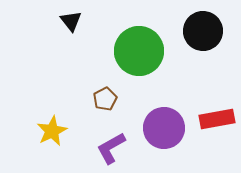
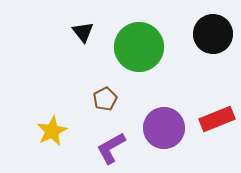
black triangle: moved 12 px right, 11 px down
black circle: moved 10 px right, 3 px down
green circle: moved 4 px up
red rectangle: rotated 12 degrees counterclockwise
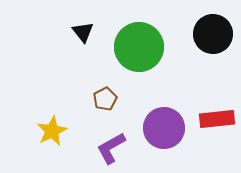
red rectangle: rotated 16 degrees clockwise
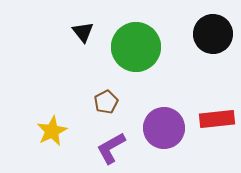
green circle: moved 3 px left
brown pentagon: moved 1 px right, 3 px down
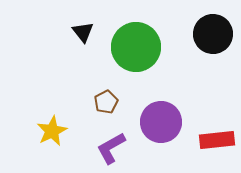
red rectangle: moved 21 px down
purple circle: moved 3 px left, 6 px up
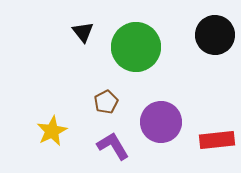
black circle: moved 2 px right, 1 px down
purple L-shape: moved 2 px right, 2 px up; rotated 88 degrees clockwise
